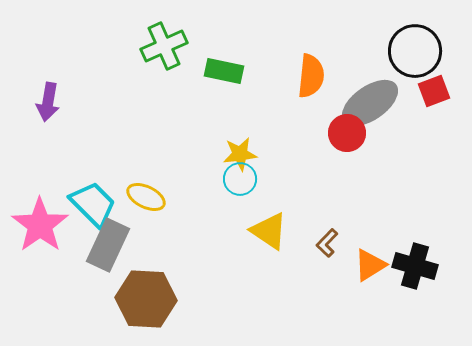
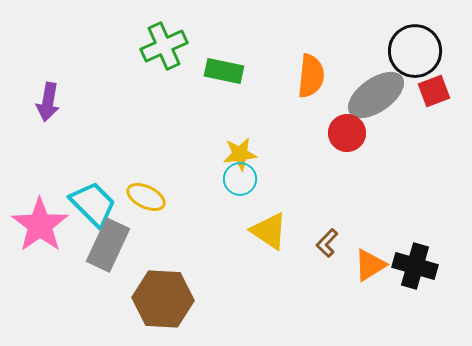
gray ellipse: moved 6 px right, 8 px up
brown hexagon: moved 17 px right
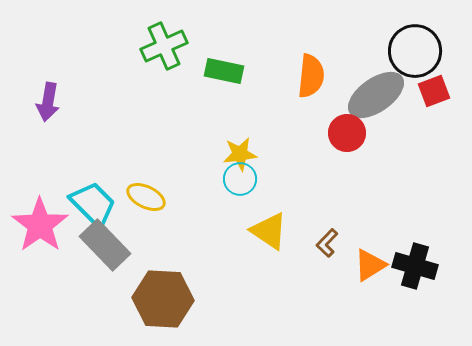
gray rectangle: moved 3 px left; rotated 69 degrees counterclockwise
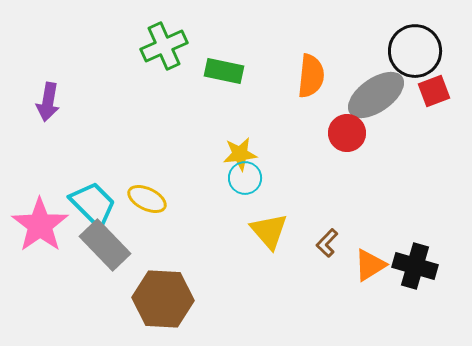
cyan circle: moved 5 px right, 1 px up
yellow ellipse: moved 1 px right, 2 px down
yellow triangle: rotated 15 degrees clockwise
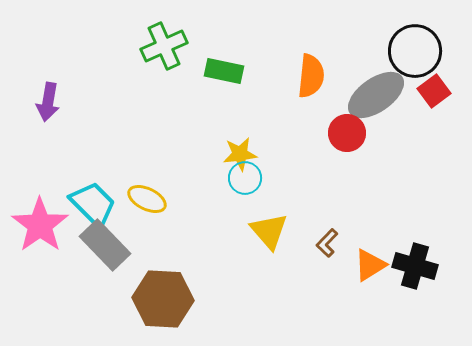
red square: rotated 16 degrees counterclockwise
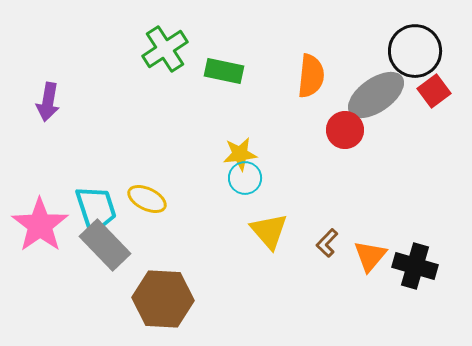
green cross: moved 1 px right, 3 px down; rotated 9 degrees counterclockwise
red circle: moved 2 px left, 3 px up
cyan trapezoid: moved 3 px right, 5 px down; rotated 27 degrees clockwise
orange triangle: moved 9 px up; rotated 18 degrees counterclockwise
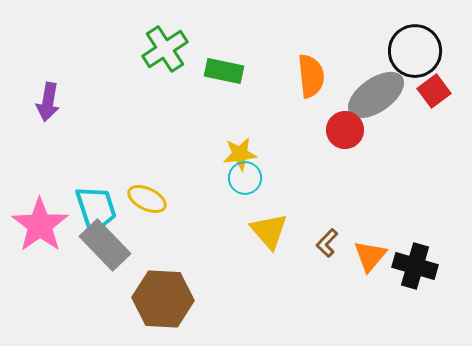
orange semicircle: rotated 12 degrees counterclockwise
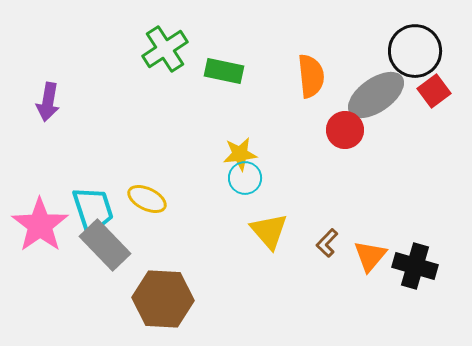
cyan trapezoid: moved 3 px left, 1 px down
